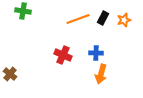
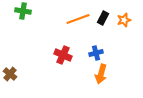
blue cross: rotated 16 degrees counterclockwise
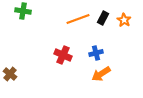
orange star: rotated 24 degrees counterclockwise
orange arrow: rotated 42 degrees clockwise
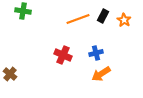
black rectangle: moved 2 px up
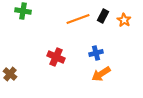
red cross: moved 7 px left, 2 px down
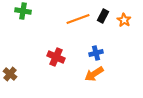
orange arrow: moved 7 px left
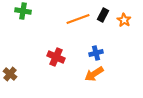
black rectangle: moved 1 px up
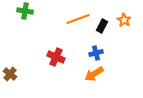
green cross: moved 2 px right
black rectangle: moved 1 px left, 11 px down
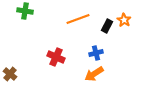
black rectangle: moved 5 px right
